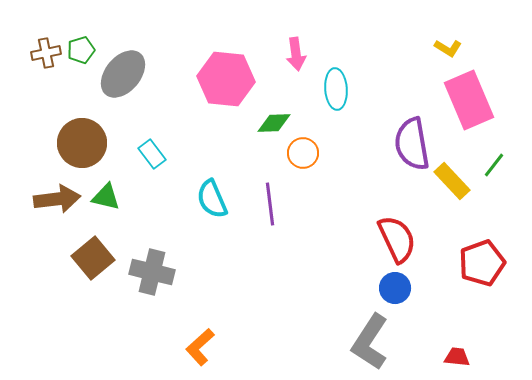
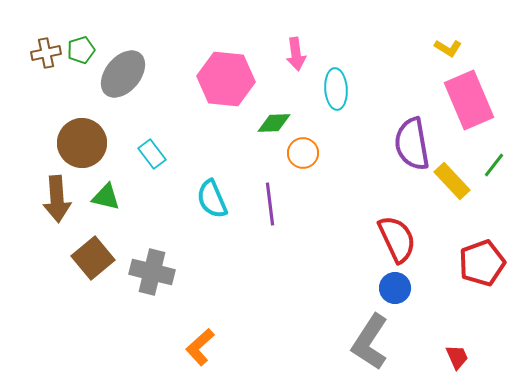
brown arrow: rotated 93 degrees clockwise
red trapezoid: rotated 60 degrees clockwise
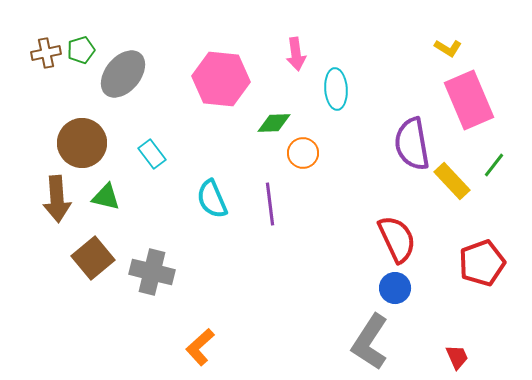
pink hexagon: moved 5 px left
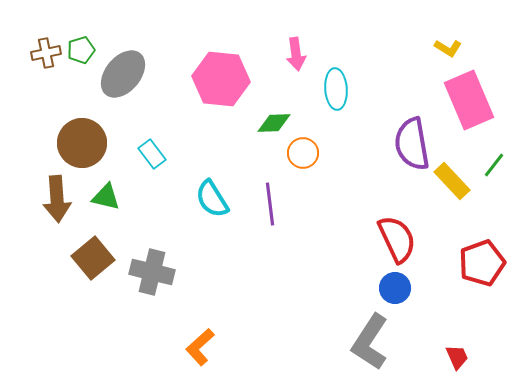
cyan semicircle: rotated 9 degrees counterclockwise
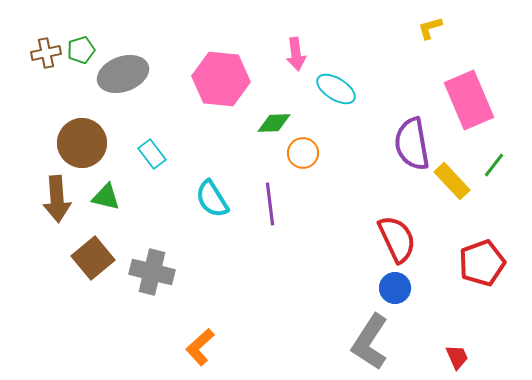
yellow L-shape: moved 18 px left, 20 px up; rotated 132 degrees clockwise
gray ellipse: rotated 30 degrees clockwise
cyan ellipse: rotated 54 degrees counterclockwise
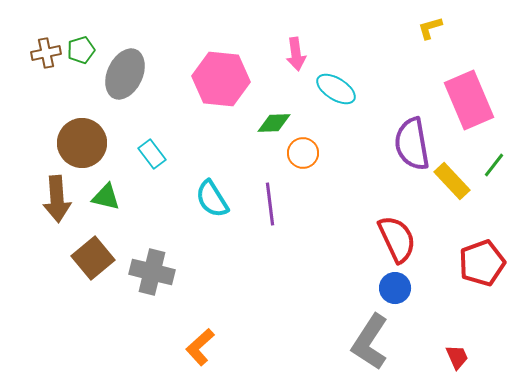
gray ellipse: moved 2 px right; rotated 45 degrees counterclockwise
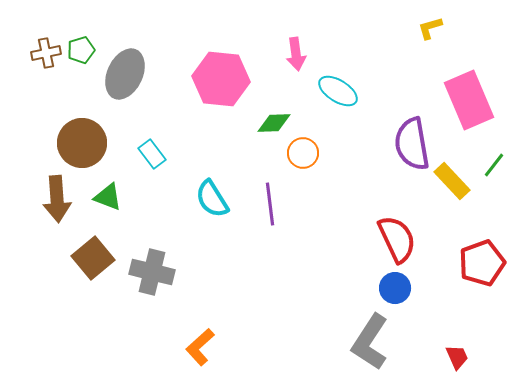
cyan ellipse: moved 2 px right, 2 px down
green triangle: moved 2 px right; rotated 8 degrees clockwise
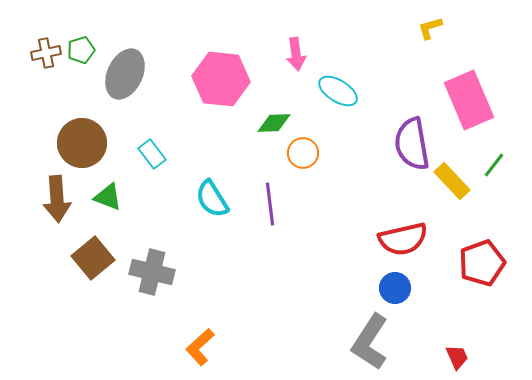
red semicircle: moved 6 px right; rotated 102 degrees clockwise
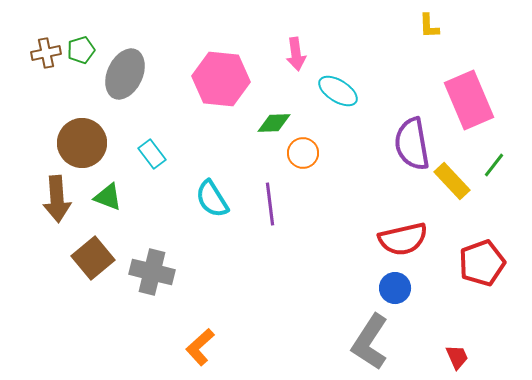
yellow L-shape: moved 1 px left, 2 px up; rotated 76 degrees counterclockwise
